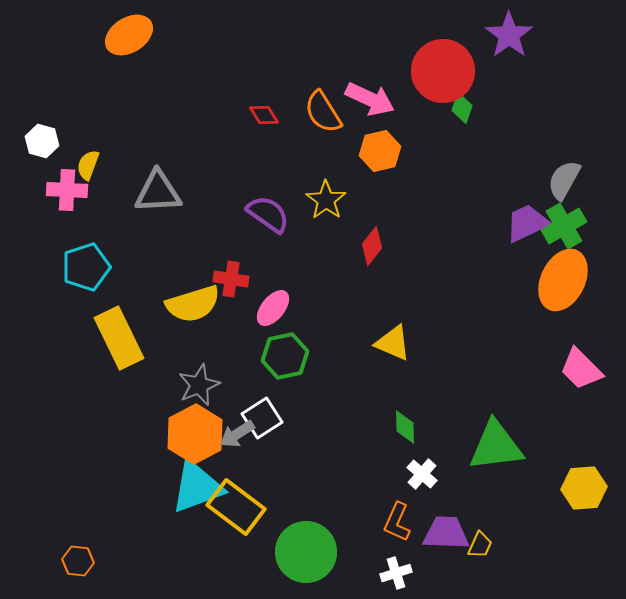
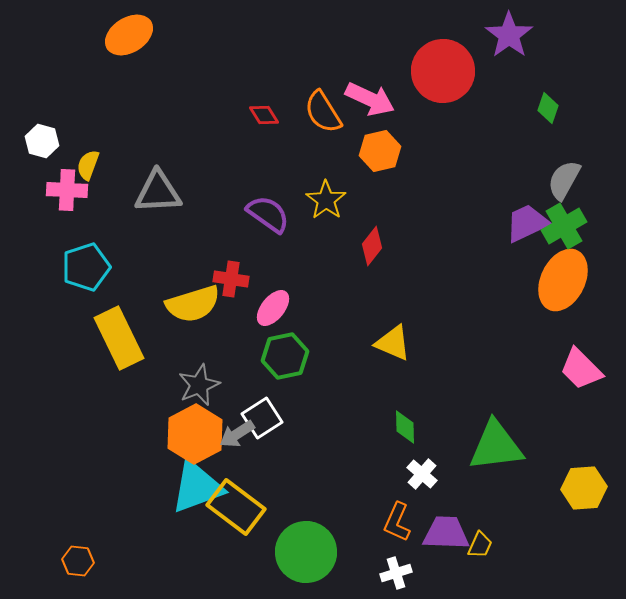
green diamond at (462, 108): moved 86 px right
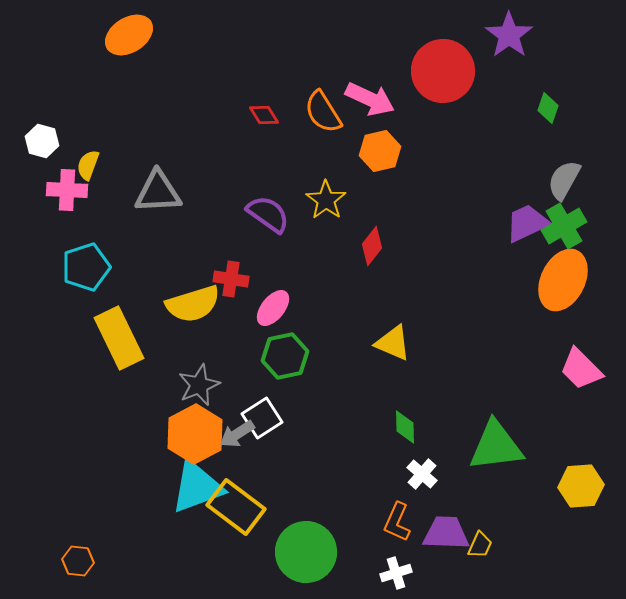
yellow hexagon at (584, 488): moved 3 px left, 2 px up
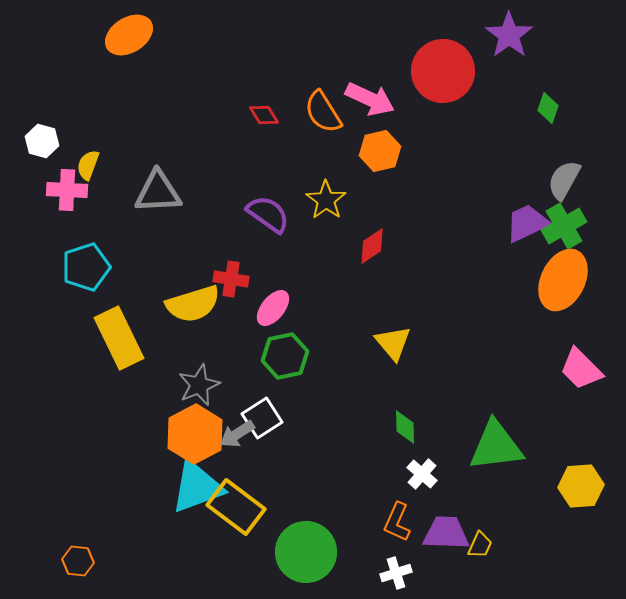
red diamond at (372, 246): rotated 18 degrees clockwise
yellow triangle at (393, 343): rotated 27 degrees clockwise
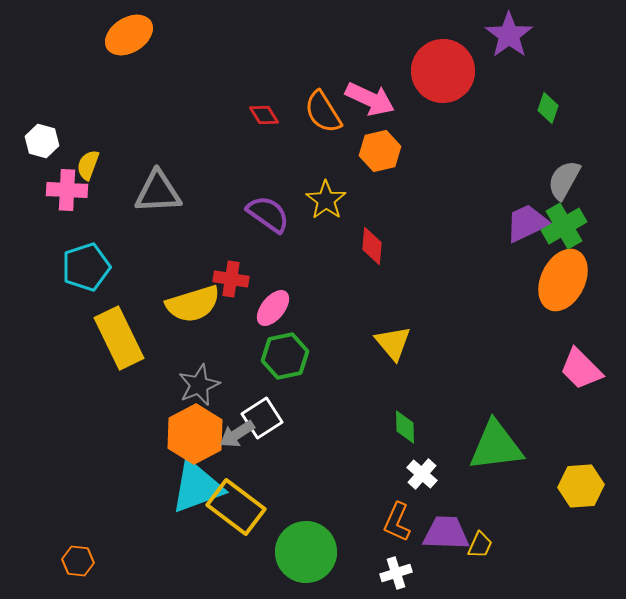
red diamond at (372, 246): rotated 51 degrees counterclockwise
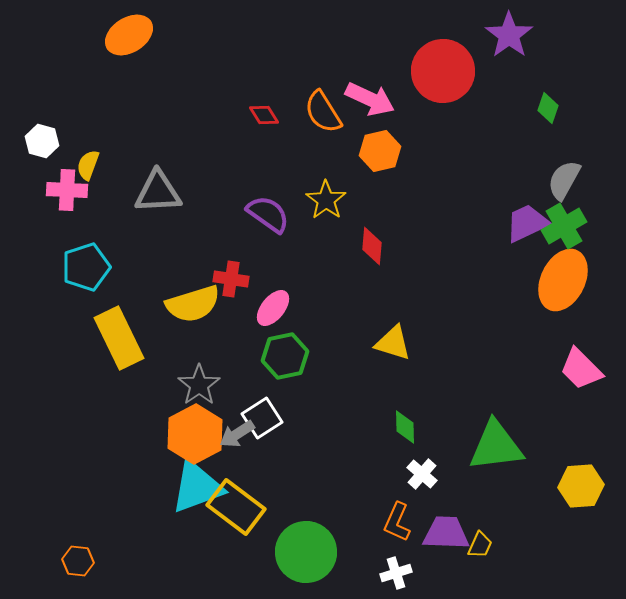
yellow triangle at (393, 343): rotated 33 degrees counterclockwise
gray star at (199, 385): rotated 12 degrees counterclockwise
